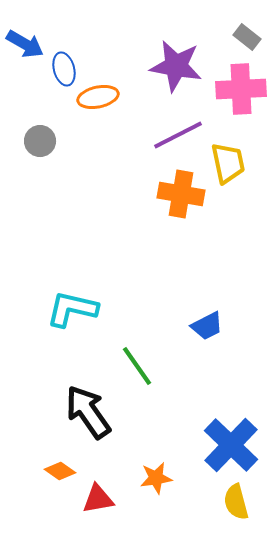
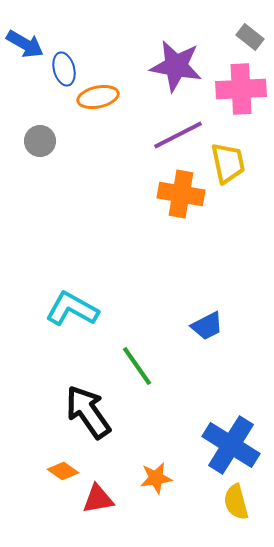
gray rectangle: moved 3 px right
cyan L-shape: rotated 16 degrees clockwise
blue cross: rotated 12 degrees counterclockwise
orange diamond: moved 3 px right
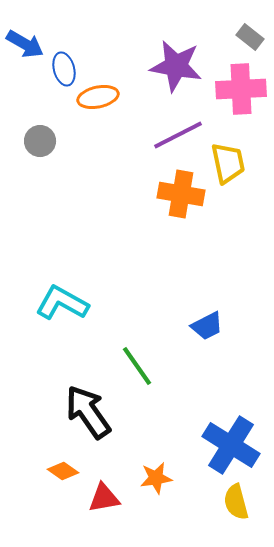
cyan L-shape: moved 10 px left, 6 px up
red triangle: moved 6 px right, 1 px up
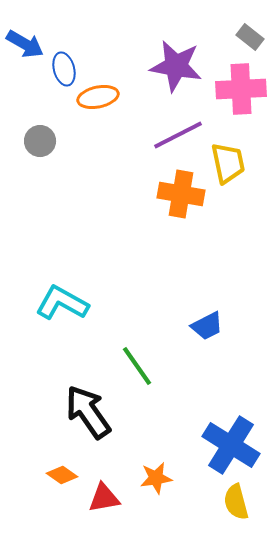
orange diamond: moved 1 px left, 4 px down
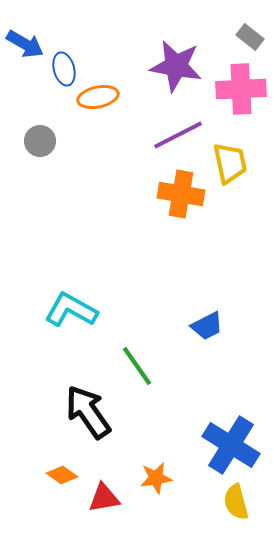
yellow trapezoid: moved 2 px right
cyan L-shape: moved 9 px right, 7 px down
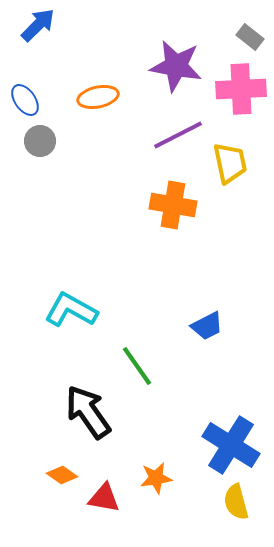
blue arrow: moved 13 px right, 19 px up; rotated 75 degrees counterclockwise
blue ellipse: moved 39 px left, 31 px down; rotated 20 degrees counterclockwise
orange cross: moved 8 px left, 11 px down
red triangle: rotated 20 degrees clockwise
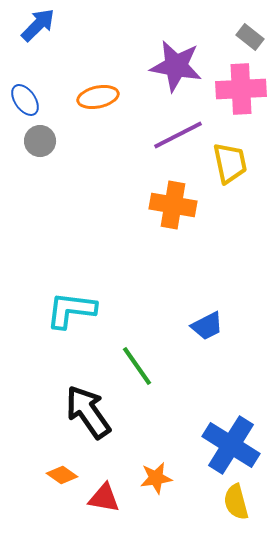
cyan L-shape: rotated 22 degrees counterclockwise
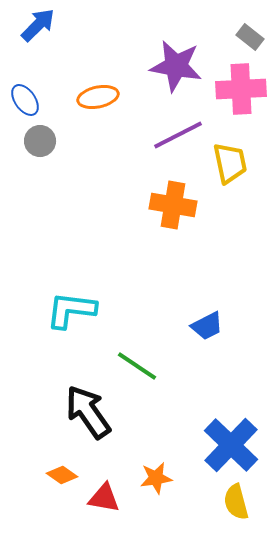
green line: rotated 21 degrees counterclockwise
blue cross: rotated 12 degrees clockwise
